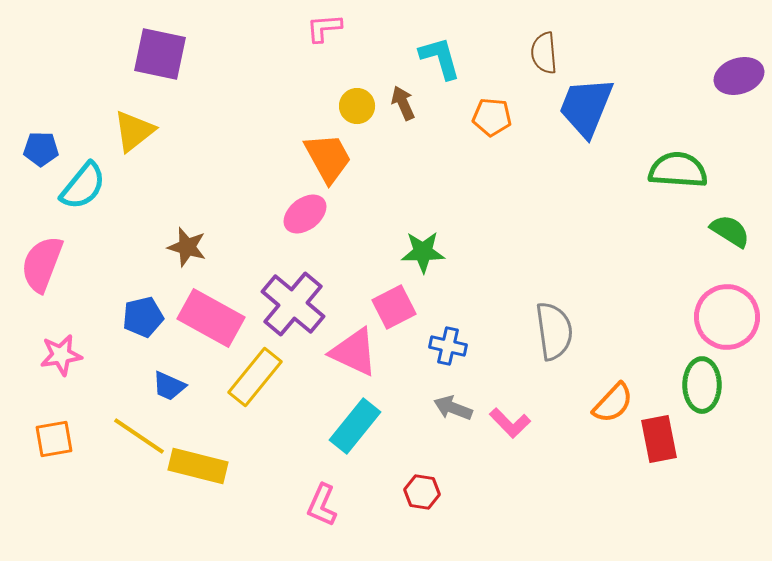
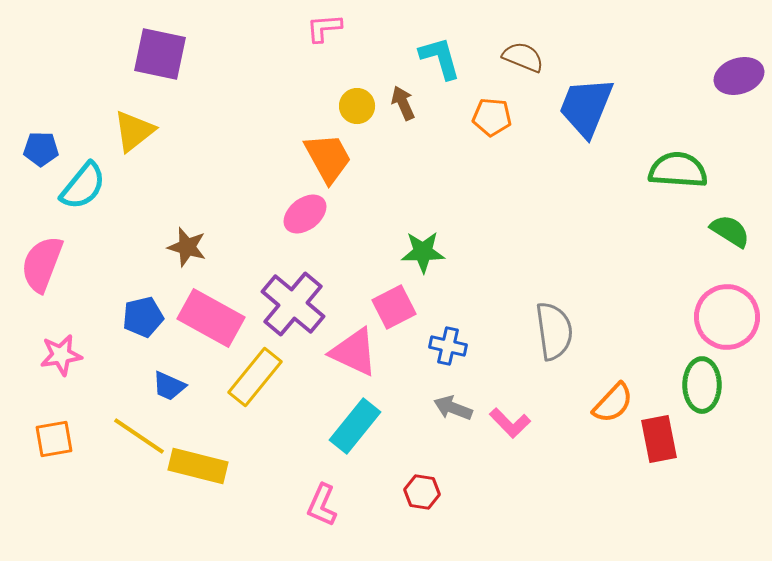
brown semicircle at (544, 53): moved 21 px left, 4 px down; rotated 117 degrees clockwise
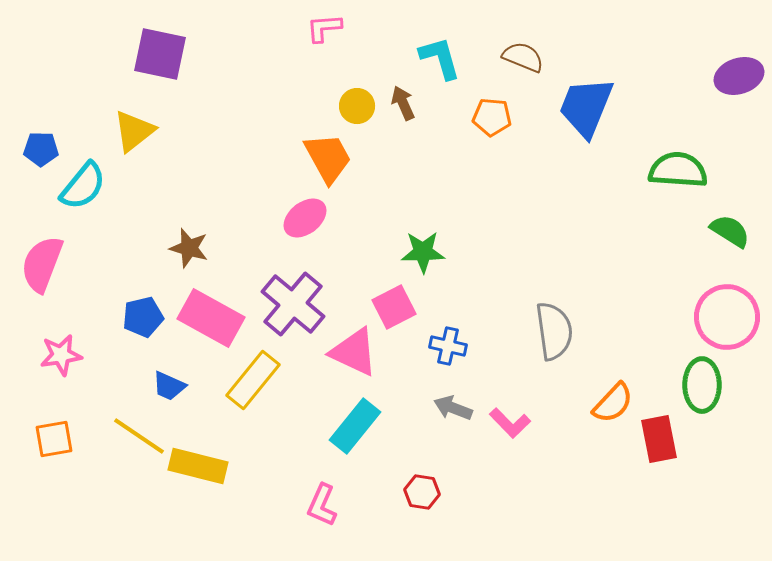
pink ellipse at (305, 214): moved 4 px down
brown star at (187, 247): moved 2 px right, 1 px down
yellow rectangle at (255, 377): moved 2 px left, 3 px down
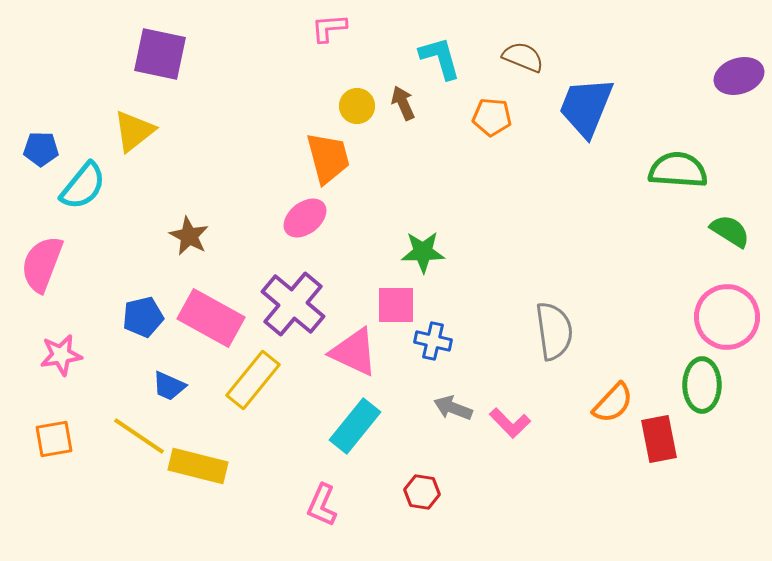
pink L-shape at (324, 28): moved 5 px right
orange trapezoid at (328, 158): rotated 14 degrees clockwise
brown star at (189, 248): moved 12 px up; rotated 12 degrees clockwise
pink square at (394, 307): moved 2 px right, 2 px up; rotated 27 degrees clockwise
blue cross at (448, 346): moved 15 px left, 5 px up
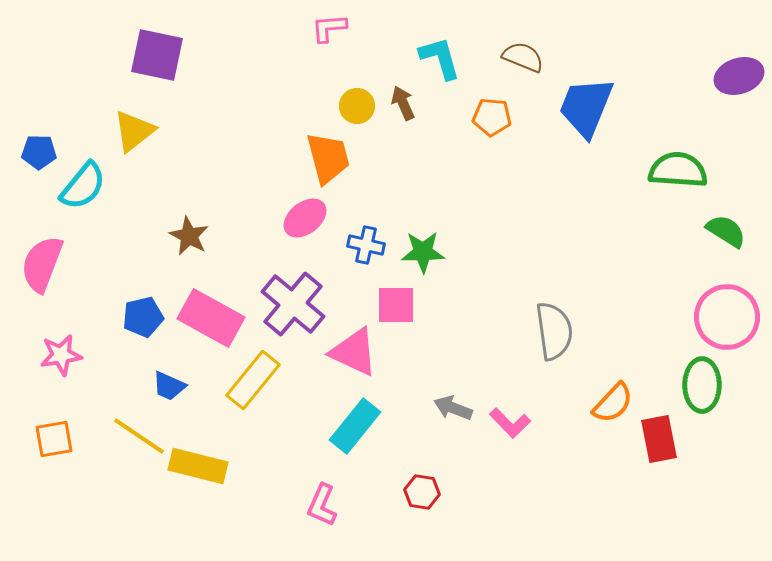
purple square at (160, 54): moved 3 px left, 1 px down
blue pentagon at (41, 149): moved 2 px left, 3 px down
green semicircle at (730, 231): moved 4 px left
blue cross at (433, 341): moved 67 px left, 96 px up
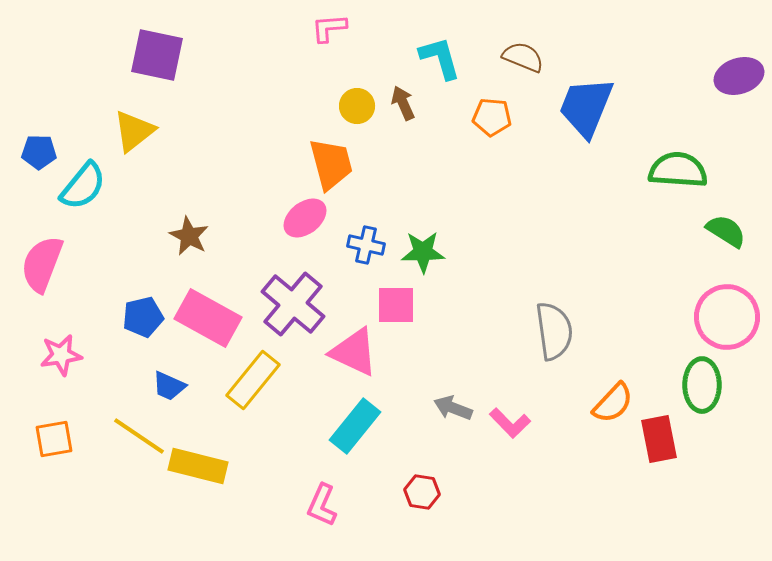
orange trapezoid at (328, 158): moved 3 px right, 6 px down
pink rectangle at (211, 318): moved 3 px left
